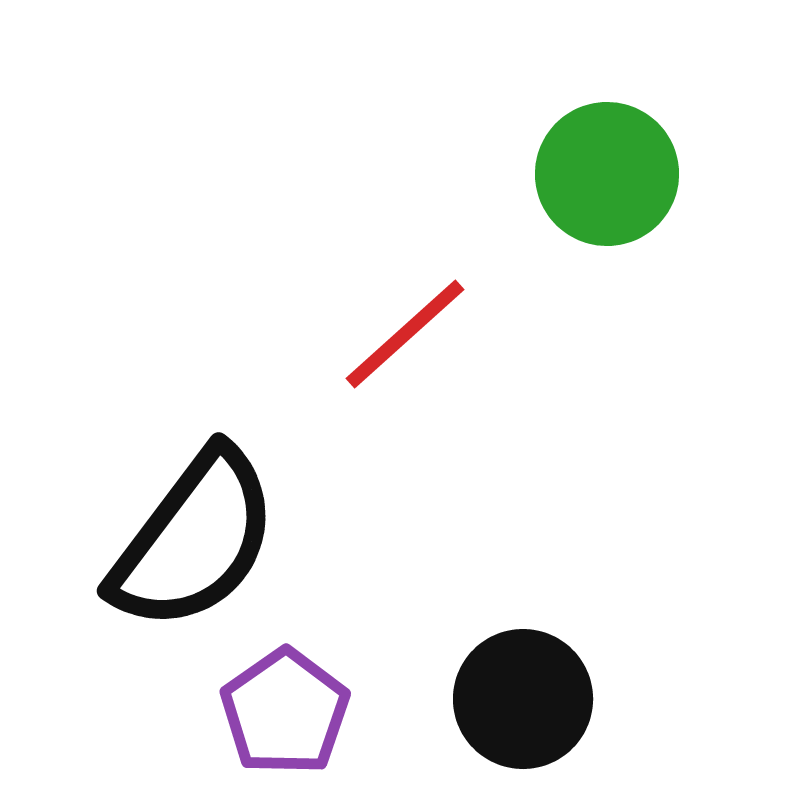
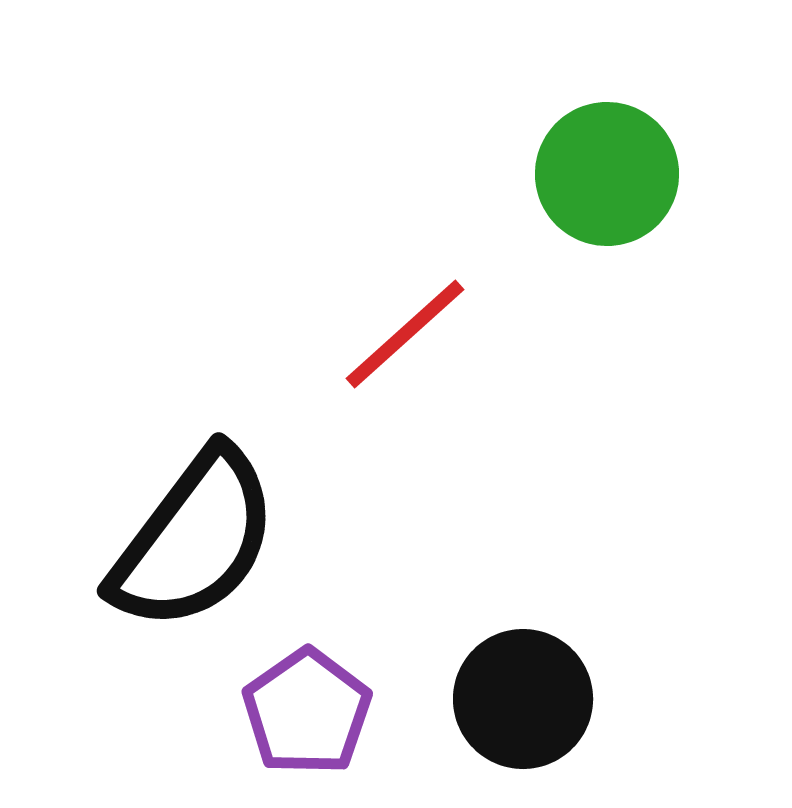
purple pentagon: moved 22 px right
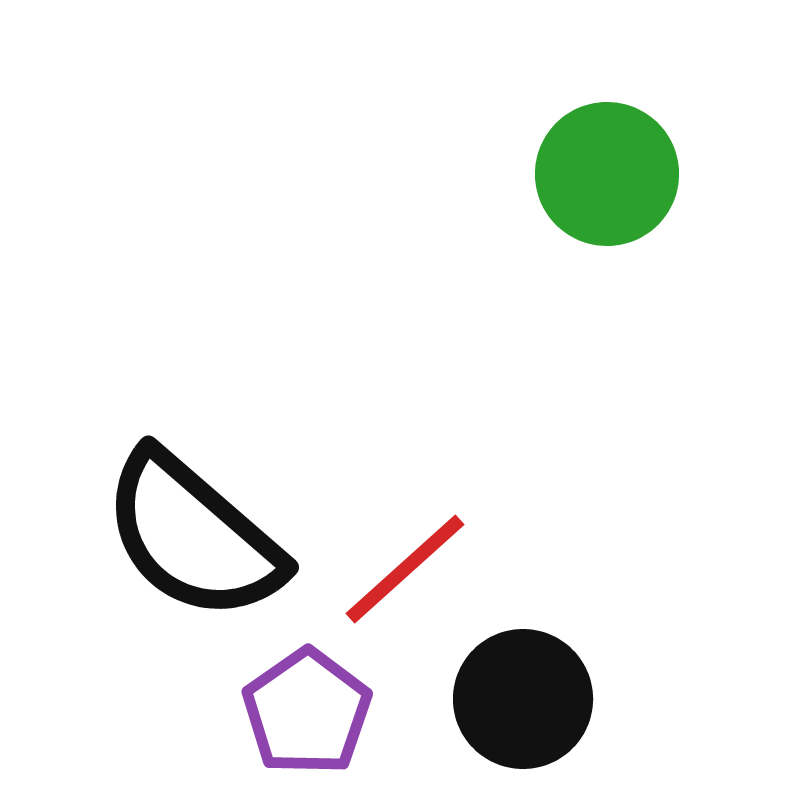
red line: moved 235 px down
black semicircle: moved 1 px left, 4 px up; rotated 94 degrees clockwise
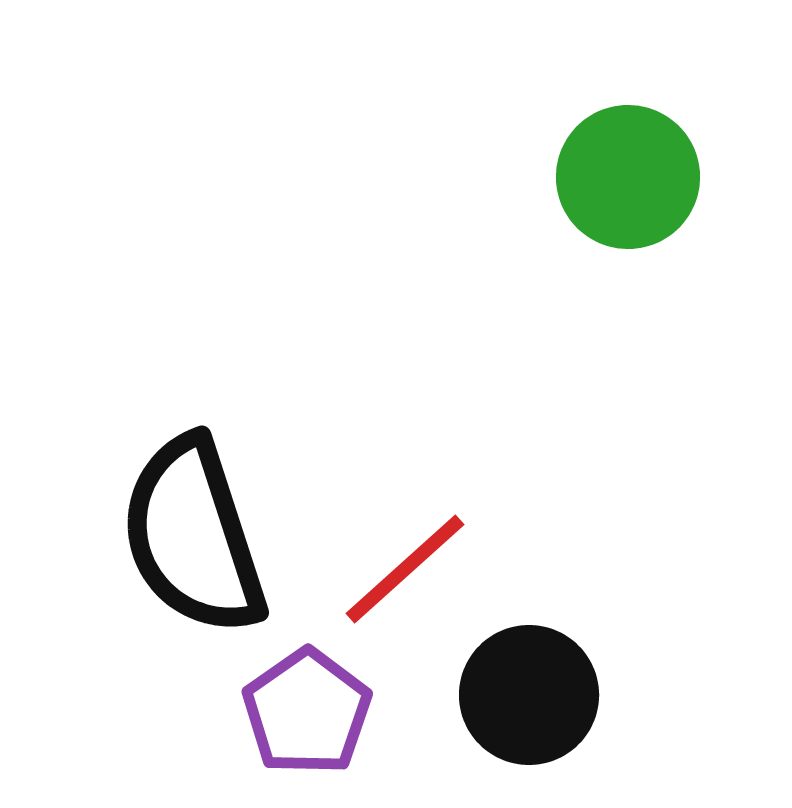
green circle: moved 21 px right, 3 px down
black semicircle: rotated 31 degrees clockwise
black circle: moved 6 px right, 4 px up
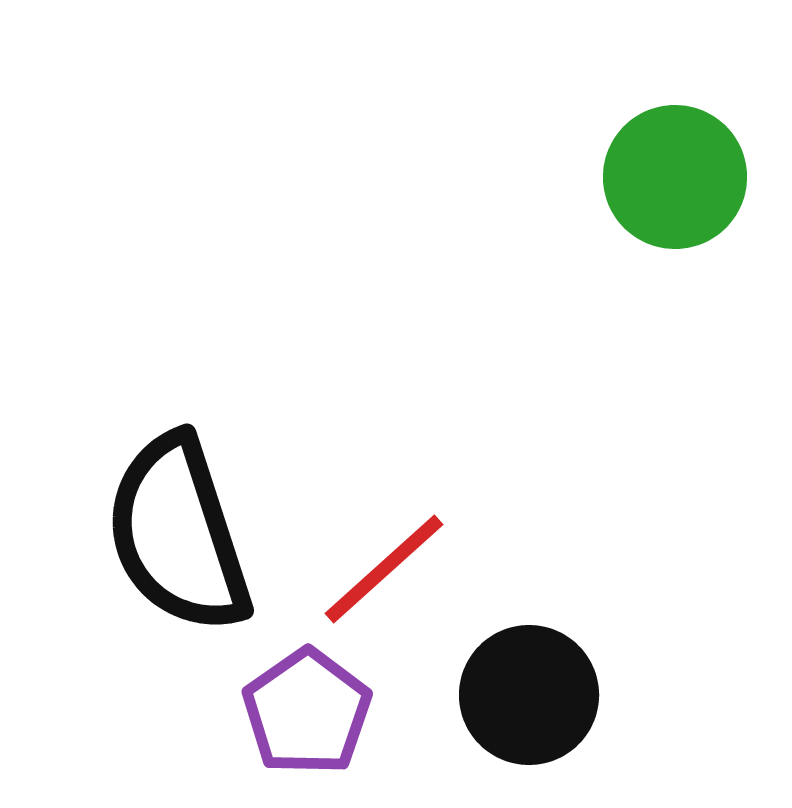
green circle: moved 47 px right
black semicircle: moved 15 px left, 2 px up
red line: moved 21 px left
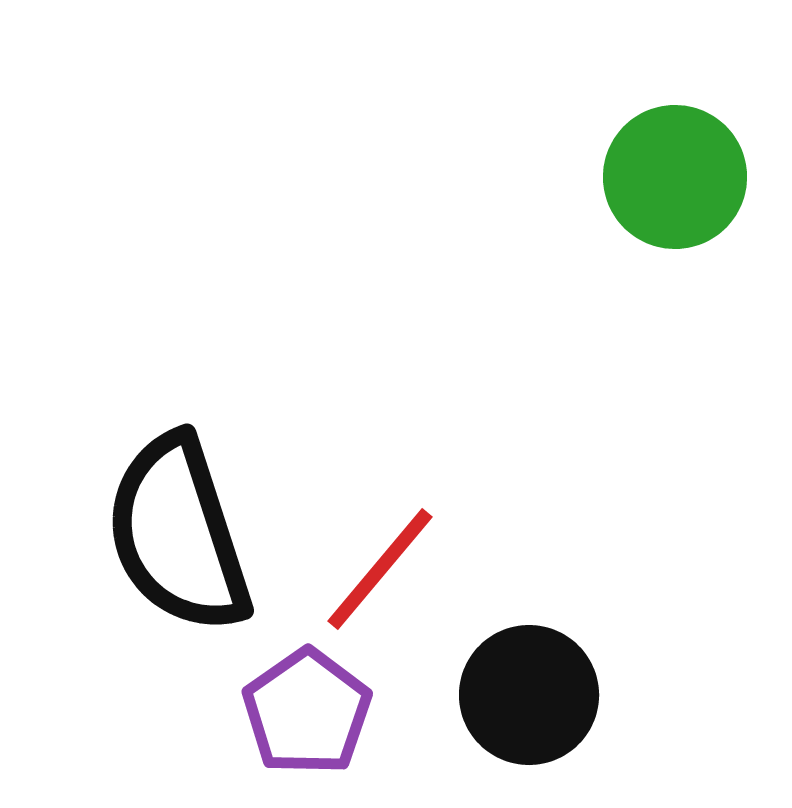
red line: moved 4 px left; rotated 8 degrees counterclockwise
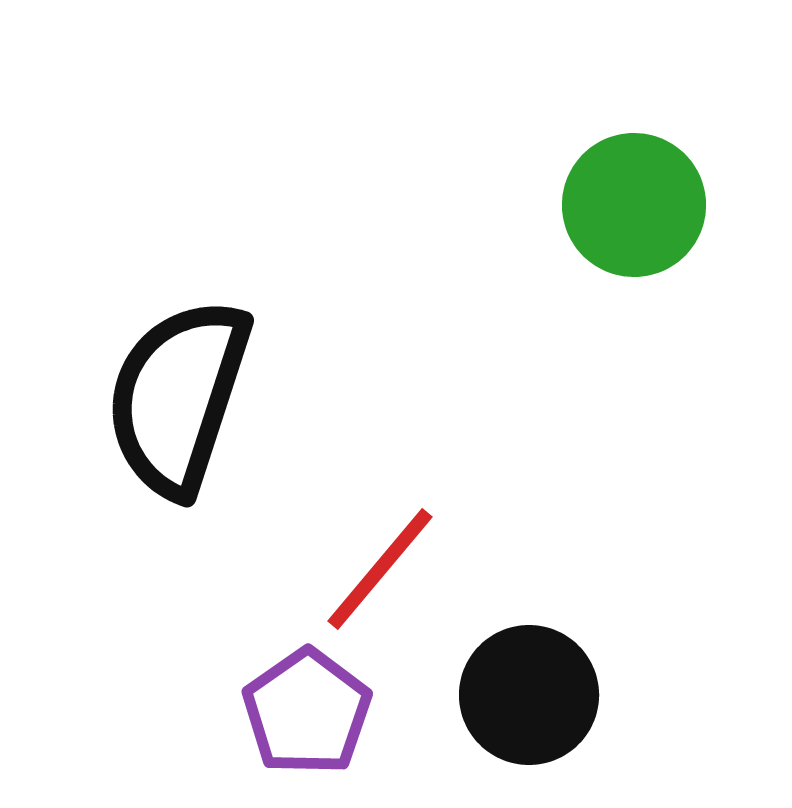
green circle: moved 41 px left, 28 px down
black semicircle: moved 137 px up; rotated 36 degrees clockwise
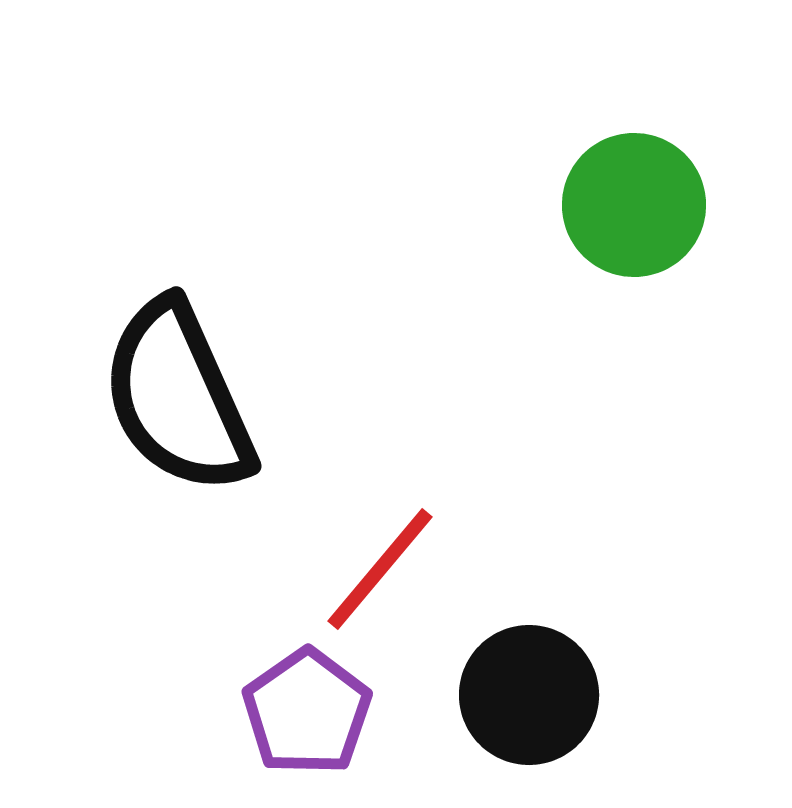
black semicircle: rotated 42 degrees counterclockwise
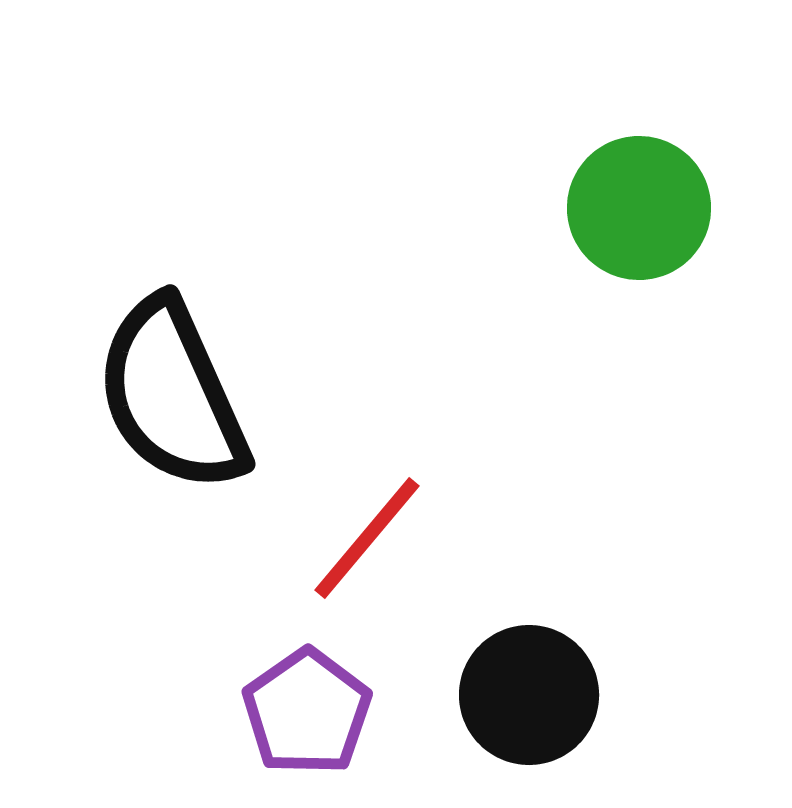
green circle: moved 5 px right, 3 px down
black semicircle: moved 6 px left, 2 px up
red line: moved 13 px left, 31 px up
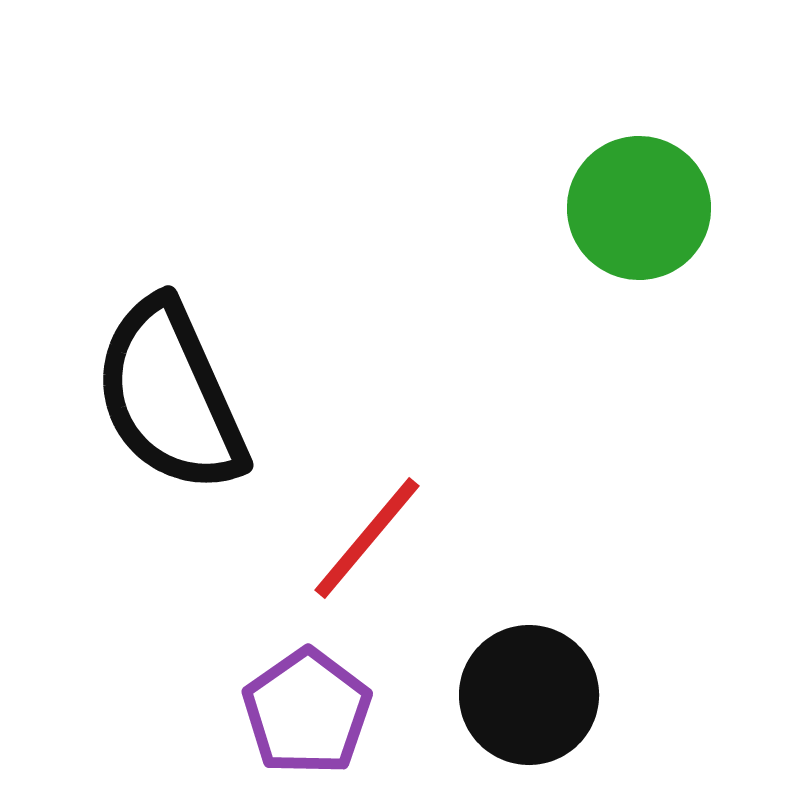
black semicircle: moved 2 px left, 1 px down
